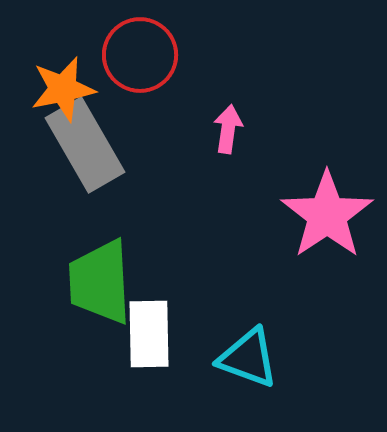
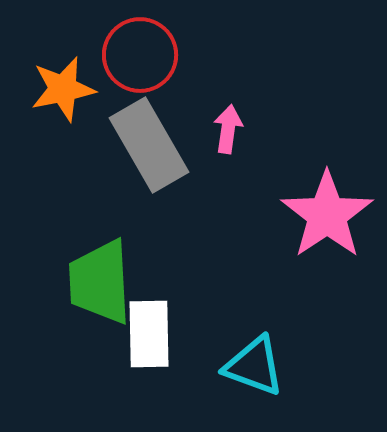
gray rectangle: moved 64 px right
cyan triangle: moved 6 px right, 8 px down
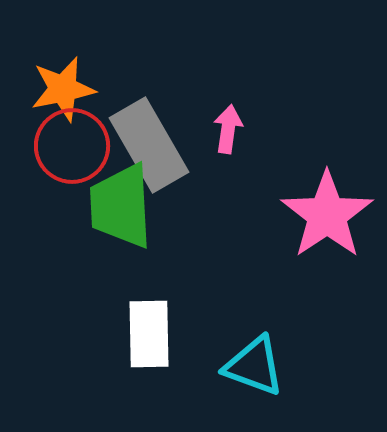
red circle: moved 68 px left, 91 px down
green trapezoid: moved 21 px right, 76 px up
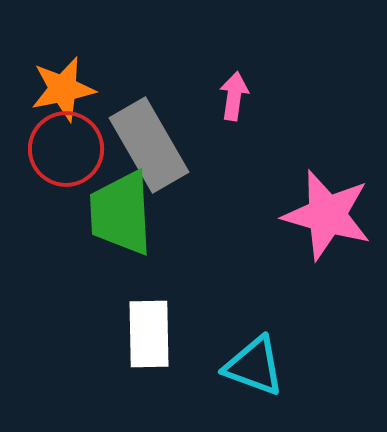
pink arrow: moved 6 px right, 33 px up
red circle: moved 6 px left, 3 px down
green trapezoid: moved 7 px down
pink star: rotated 22 degrees counterclockwise
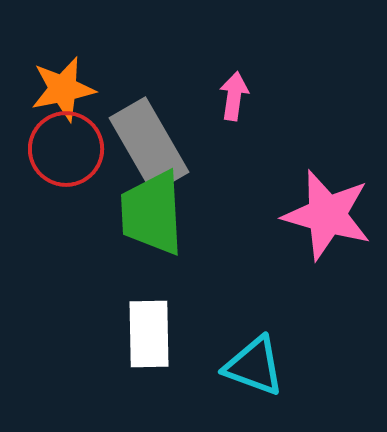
green trapezoid: moved 31 px right
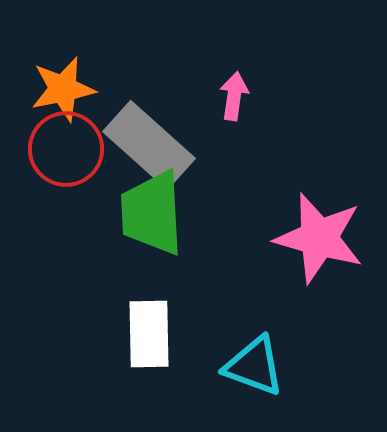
gray rectangle: rotated 18 degrees counterclockwise
pink star: moved 8 px left, 23 px down
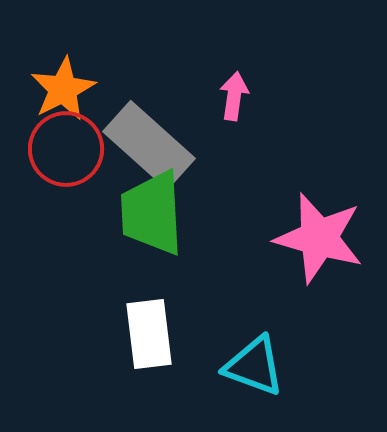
orange star: rotated 16 degrees counterclockwise
white rectangle: rotated 6 degrees counterclockwise
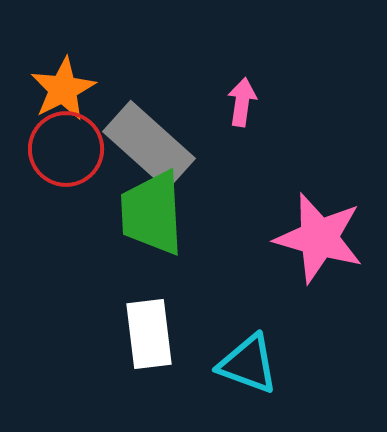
pink arrow: moved 8 px right, 6 px down
cyan triangle: moved 6 px left, 2 px up
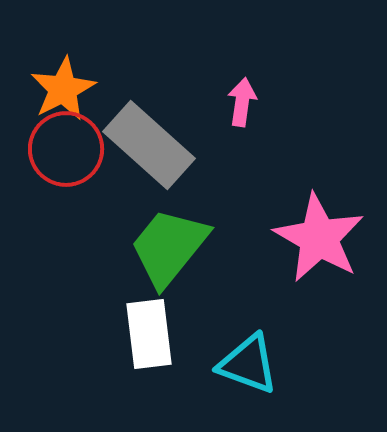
green trapezoid: moved 17 px right, 34 px down; rotated 42 degrees clockwise
pink star: rotated 14 degrees clockwise
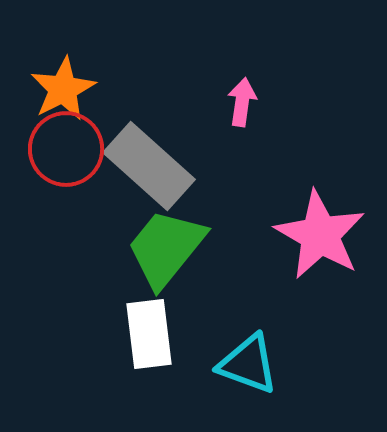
gray rectangle: moved 21 px down
pink star: moved 1 px right, 3 px up
green trapezoid: moved 3 px left, 1 px down
